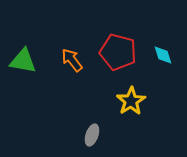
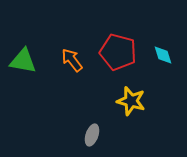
yellow star: rotated 24 degrees counterclockwise
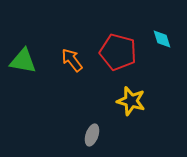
cyan diamond: moved 1 px left, 16 px up
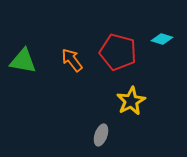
cyan diamond: rotated 55 degrees counterclockwise
yellow star: rotated 28 degrees clockwise
gray ellipse: moved 9 px right
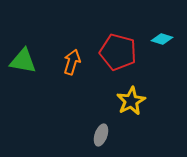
orange arrow: moved 2 px down; rotated 55 degrees clockwise
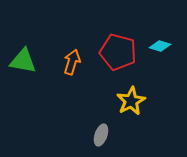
cyan diamond: moved 2 px left, 7 px down
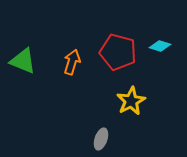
green triangle: rotated 12 degrees clockwise
gray ellipse: moved 4 px down
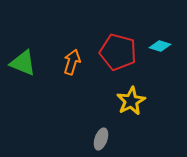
green triangle: moved 2 px down
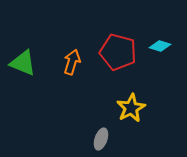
yellow star: moved 7 px down
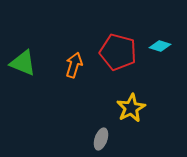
orange arrow: moved 2 px right, 3 px down
